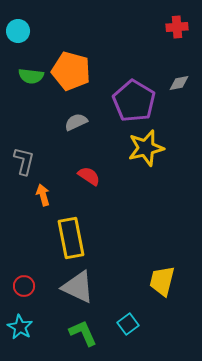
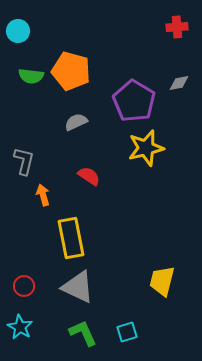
cyan square: moved 1 px left, 8 px down; rotated 20 degrees clockwise
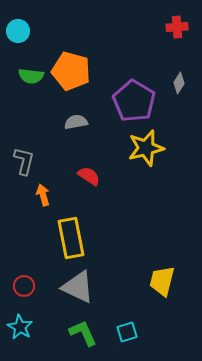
gray diamond: rotated 45 degrees counterclockwise
gray semicircle: rotated 15 degrees clockwise
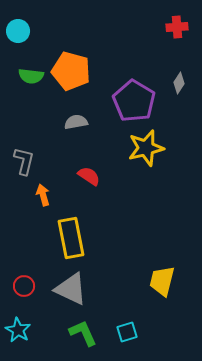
gray triangle: moved 7 px left, 2 px down
cyan star: moved 2 px left, 3 px down
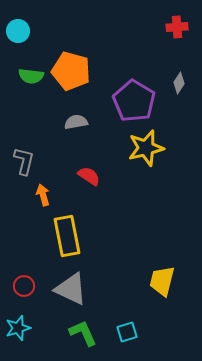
yellow rectangle: moved 4 px left, 2 px up
cyan star: moved 2 px up; rotated 25 degrees clockwise
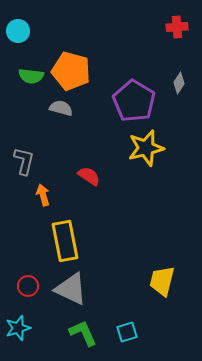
gray semicircle: moved 15 px left, 14 px up; rotated 25 degrees clockwise
yellow rectangle: moved 2 px left, 5 px down
red circle: moved 4 px right
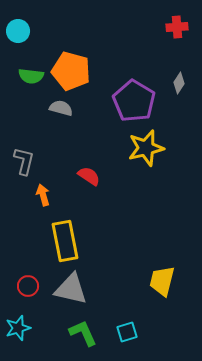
gray triangle: rotated 12 degrees counterclockwise
